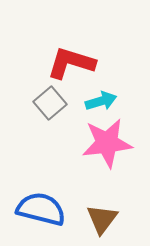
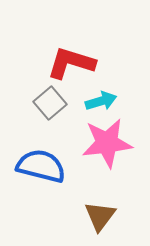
blue semicircle: moved 43 px up
brown triangle: moved 2 px left, 3 px up
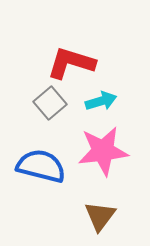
pink star: moved 4 px left, 8 px down
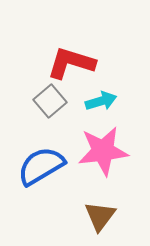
gray square: moved 2 px up
blue semicircle: rotated 45 degrees counterclockwise
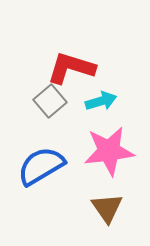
red L-shape: moved 5 px down
pink star: moved 6 px right
brown triangle: moved 7 px right, 8 px up; rotated 12 degrees counterclockwise
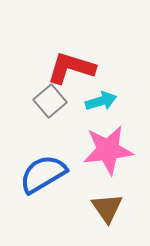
pink star: moved 1 px left, 1 px up
blue semicircle: moved 2 px right, 8 px down
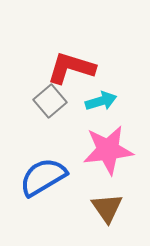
blue semicircle: moved 3 px down
